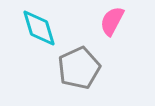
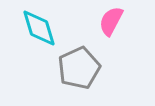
pink semicircle: moved 1 px left
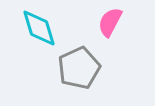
pink semicircle: moved 1 px left, 1 px down
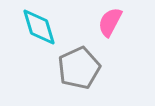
cyan diamond: moved 1 px up
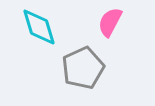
gray pentagon: moved 4 px right
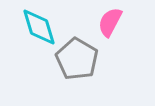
gray pentagon: moved 6 px left, 9 px up; rotated 18 degrees counterclockwise
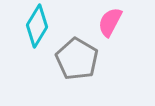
cyan diamond: moved 2 px left, 1 px up; rotated 48 degrees clockwise
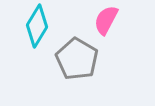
pink semicircle: moved 4 px left, 2 px up
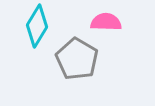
pink semicircle: moved 2 px down; rotated 64 degrees clockwise
